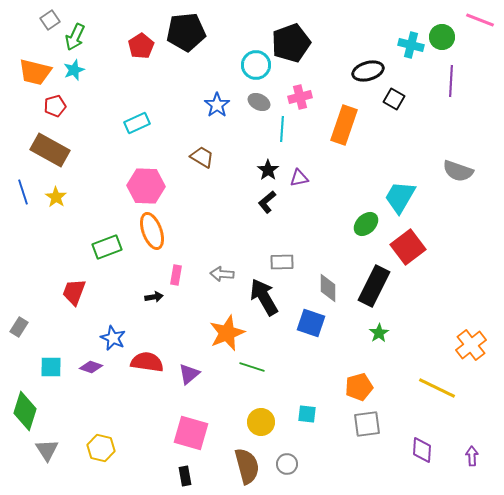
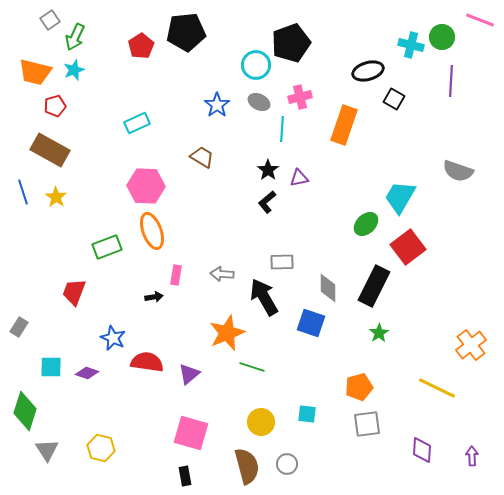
purple diamond at (91, 367): moved 4 px left, 6 px down
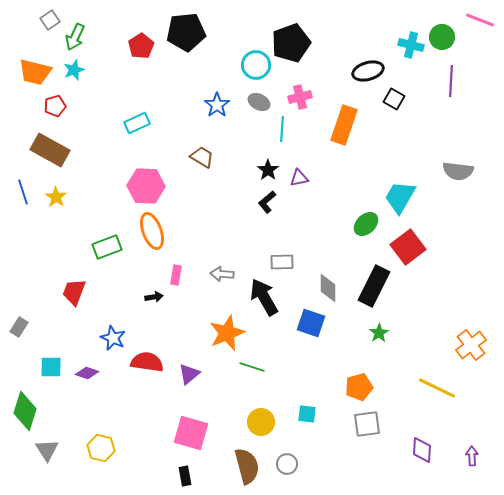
gray semicircle at (458, 171): rotated 12 degrees counterclockwise
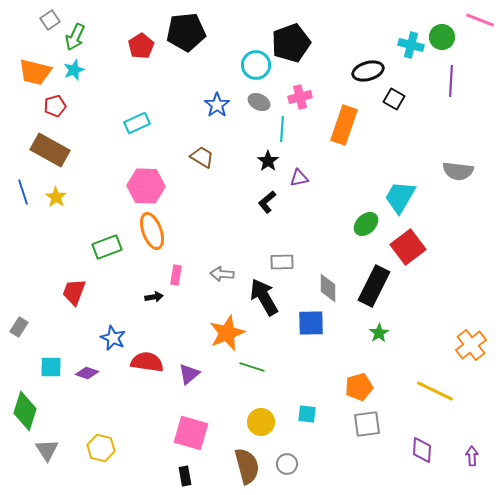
black star at (268, 170): moved 9 px up
blue square at (311, 323): rotated 20 degrees counterclockwise
yellow line at (437, 388): moved 2 px left, 3 px down
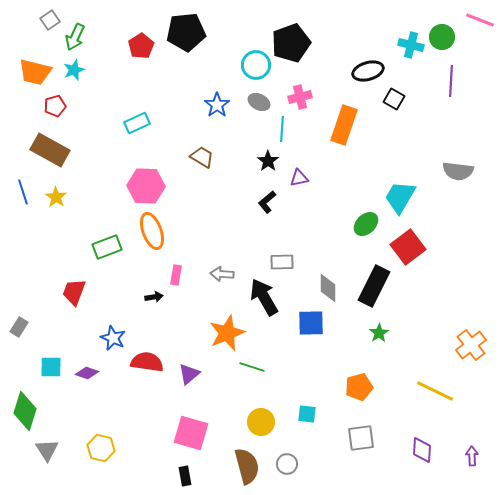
gray square at (367, 424): moved 6 px left, 14 px down
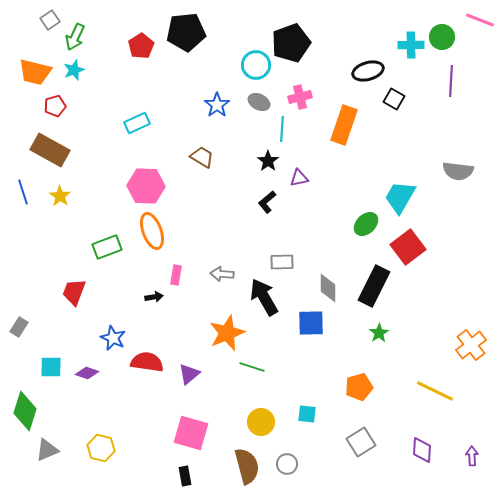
cyan cross at (411, 45): rotated 15 degrees counterclockwise
yellow star at (56, 197): moved 4 px right, 1 px up
gray square at (361, 438): moved 4 px down; rotated 24 degrees counterclockwise
gray triangle at (47, 450): rotated 40 degrees clockwise
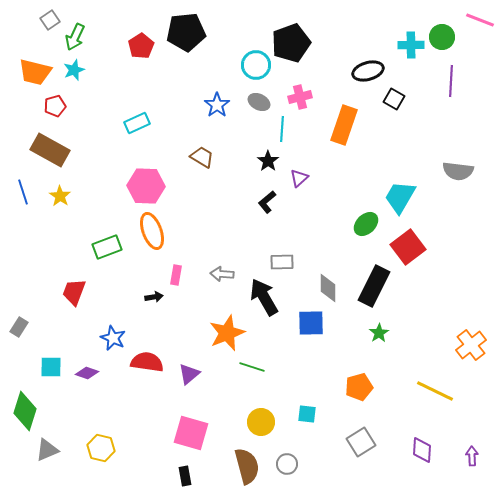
purple triangle at (299, 178): rotated 30 degrees counterclockwise
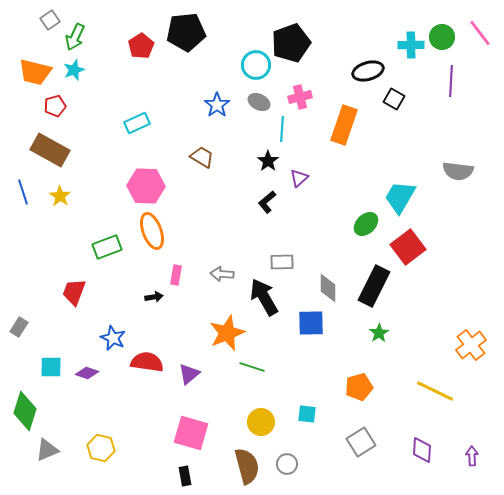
pink line at (480, 20): moved 13 px down; rotated 32 degrees clockwise
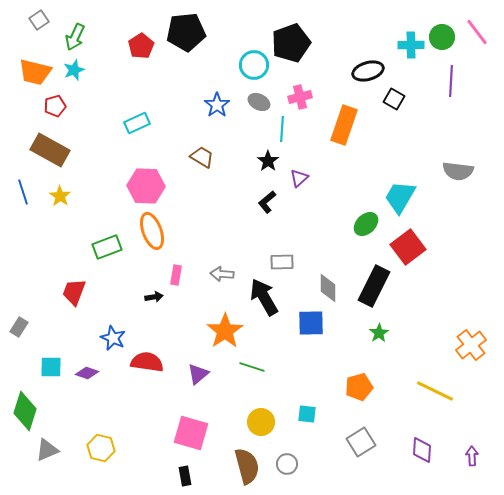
gray square at (50, 20): moved 11 px left
pink line at (480, 33): moved 3 px left, 1 px up
cyan circle at (256, 65): moved 2 px left
orange star at (227, 333): moved 2 px left, 2 px up; rotated 12 degrees counterclockwise
purple triangle at (189, 374): moved 9 px right
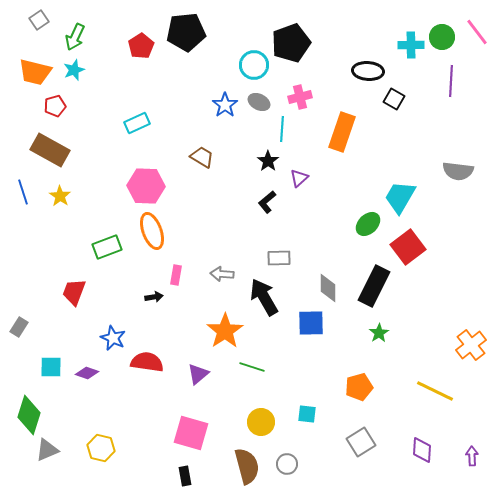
black ellipse at (368, 71): rotated 20 degrees clockwise
blue star at (217, 105): moved 8 px right
orange rectangle at (344, 125): moved 2 px left, 7 px down
green ellipse at (366, 224): moved 2 px right
gray rectangle at (282, 262): moved 3 px left, 4 px up
green diamond at (25, 411): moved 4 px right, 4 px down
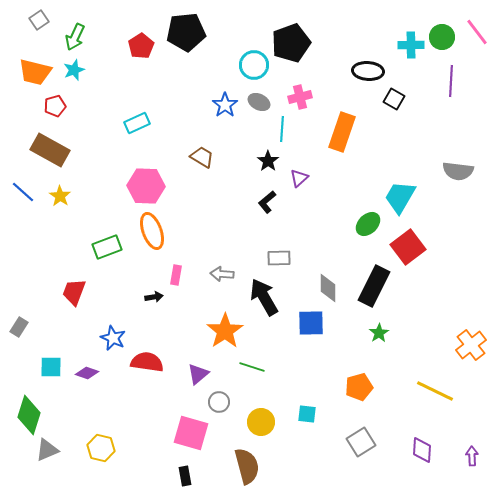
blue line at (23, 192): rotated 30 degrees counterclockwise
gray circle at (287, 464): moved 68 px left, 62 px up
